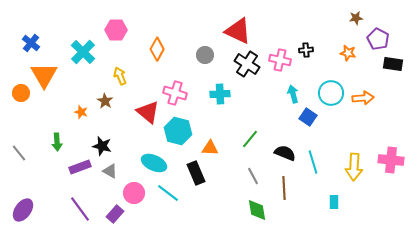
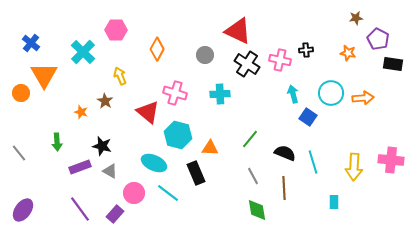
cyan hexagon at (178, 131): moved 4 px down
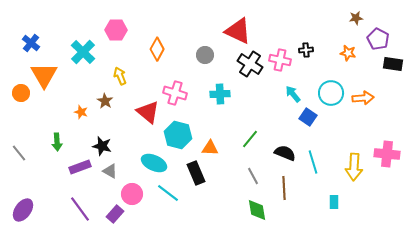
black cross at (247, 64): moved 3 px right
cyan arrow at (293, 94): rotated 24 degrees counterclockwise
pink cross at (391, 160): moved 4 px left, 6 px up
pink circle at (134, 193): moved 2 px left, 1 px down
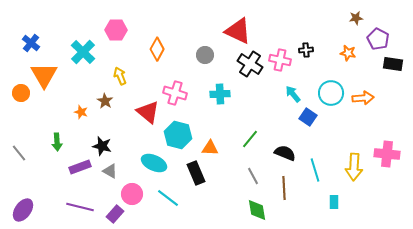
cyan line at (313, 162): moved 2 px right, 8 px down
cyan line at (168, 193): moved 5 px down
purple line at (80, 209): moved 2 px up; rotated 40 degrees counterclockwise
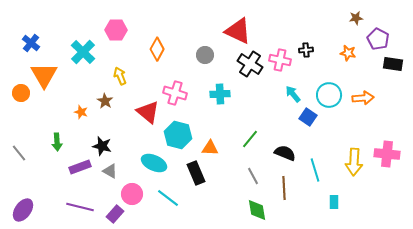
cyan circle at (331, 93): moved 2 px left, 2 px down
yellow arrow at (354, 167): moved 5 px up
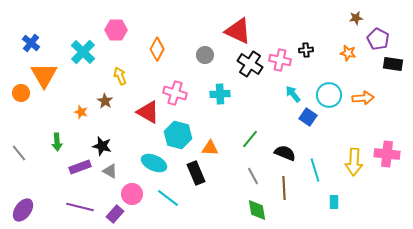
red triangle at (148, 112): rotated 10 degrees counterclockwise
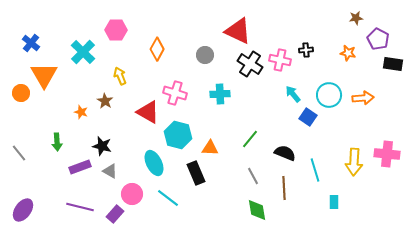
cyan ellipse at (154, 163): rotated 40 degrees clockwise
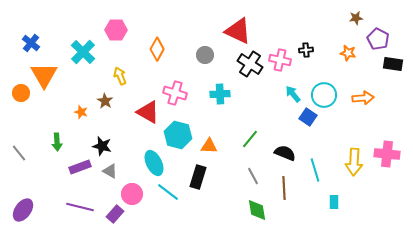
cyan circle at (329, 95): moved 5 px left
orange triangle at (210, 148): moved 1 px left, 2 px up
black rectangle at (196, 173): moved 2 px right, 4 px down; rotated 40 degrees clockwise
cyan line at (168, 198): moved 6 px up
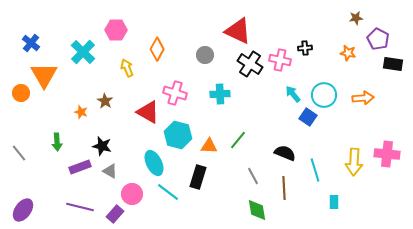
black cross at (306, 50): moved 1 px left, 2 px up
yellow arrow at (120, 76): moved 7 px right, 8 px up
green line at (250, 139): moved 12 px left, 1 px down
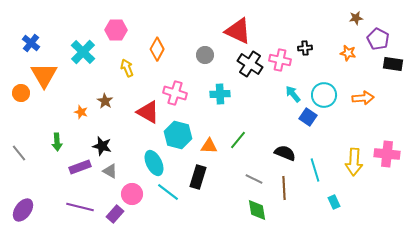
gray line at (253, 176): moved 1 px right, 3 px down; rotated 36 degrees counterclockwise
cyan rectangle at (334, 202): rotated 24 degrees counterclockwise
